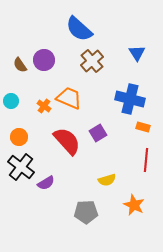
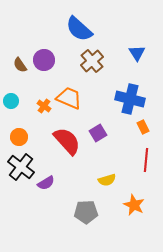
orange rectangle: rotated 48 degrees clockwise
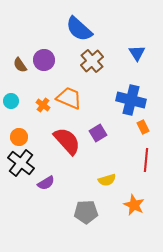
blue cross: moved 1 px right, 1 px down
orange cross: moved 1 px left, 1 px up
black cross: moved 4 px up
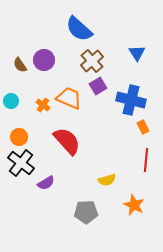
purple square: moved 47 px up
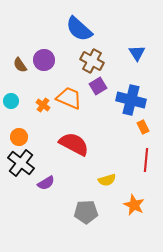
brown cross: rotated 20 degrees counterclockwise
red semicircle: moved 7 px right, 3 px down; rotated 20 degrees counterclockwise
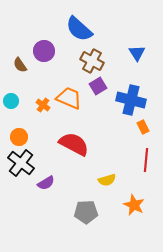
purple circle: moved 9 px up
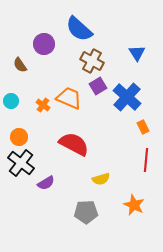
purple circle: moved 7 px up
blue cross: moved 4 px left, 3 px up; rotated 28 degrees clockwise
yellow semicircle: moved 6 px left, 1 px up
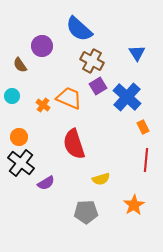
purple circle: moved 2 px left, 2 px down
cyan circle: moved 1 px right, 5 px up
red semicircle: rotated 136 degrees counterclockwise
orange star: rotated 15 degrees clockwise
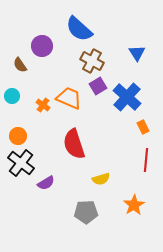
orange circle: moved 1 px left, 1 px up
